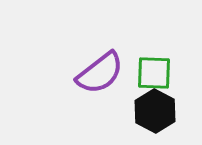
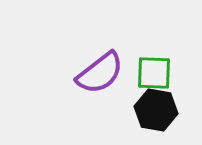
black hexagon: moved 1 px right, 1 px up; rotated 18 degrees counterclockwise
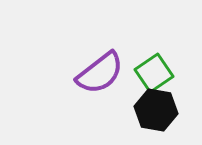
green square: rotated 36 degrees counterclockwise
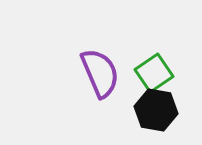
purple semicircle: rotated 75 degrees counterclockwise
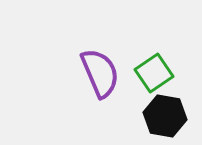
black hexagon: moved 9 px right, 6 px down
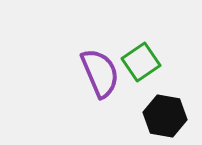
green square: moved 13 px left, 11 px up
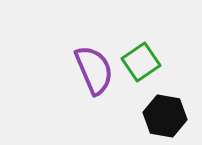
purple semicircle: moved 6 px left, 3 px up
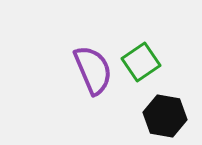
purple semicircle: moved 1 px left
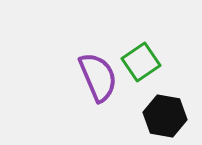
purple semicircle: moved 5 px right, 7 px down
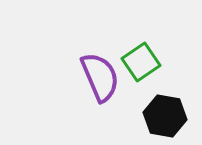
purple semicircle: moved 2 px right
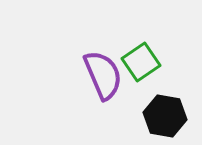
purple semicircle: moved 3 px right, 2 px up
